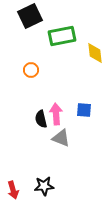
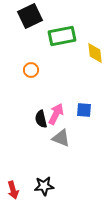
pink arrow: rotated 30 degrees clockwise
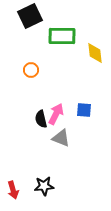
green rectangle: rotated 12 degrees clockwise
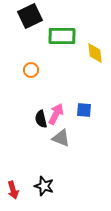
black star: rotated 24 degrees clockwise
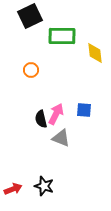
red arrow: moved 1 px up; rotated 96 degrees counterclockwise
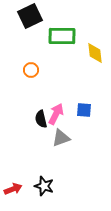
gray triangle: rotated 42 degrees counterclockwise
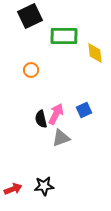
green rectangle: moved 2 px right
blue square: rotated 28 degrees counterclockwise
black star: rotated 24 degrees counterclockwise
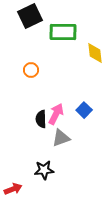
green rectangle: moved 1 px left, 4 px up
blue square: rotated 21 degrees counterclockwise
black semicircle: rotated 12 degrees clockwise
black star: moved 16 px up
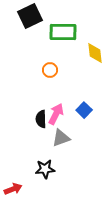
orange circle: moved 19 px right
black star: moved 1 px right, 1 px up
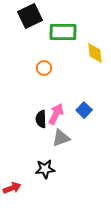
orange circle: moved 6 px left, 2 px up
red arrow: moved 1 px left, 1 px up
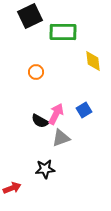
yellow diamond: moved 2 px left, 8 px down
orange circle: moved 8 px left, 4 px down
blue square: rotated 14 degrees clockwise
black semicircle: moved 1 px left, 2 px down; rotated 60 degrees counterclockwise
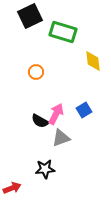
green rectangle: rotated 16 degrees clockwise
